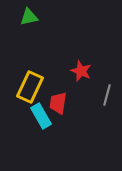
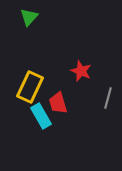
green triangle: rotated 36 degrees counterclockwise
gray line: moved 1 px right, 3 px down
red trapezoid: rotated 25 degrees counterclockwise
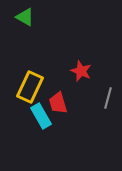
green triangle: moved 4 px left; rotated 42 degrees counterclockwise
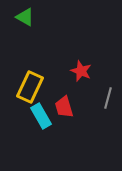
red trapezoid: moved 6 px right, 4 px down
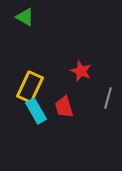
cyan rectangle: moved 5 px left, 5 px up
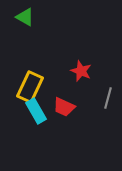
red trapezoid: rotated 50 degrees counterclockwise
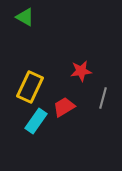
red star: rotated 30 degrees counterclockwise
gray line: moved 5 px left
red trapezoid: rotated 125 degrees clockwise
cyan rectangle: moved 10 px down; rotated 65 degrees clockwise
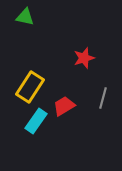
green triangle: rotated 18 degrees counterclockwise
red star: moved 3 px right, 13 px up; rotated 10 degrees counterclockwise
yellow rectangle: rotated 8 degrees clockwise
red trapezoid: moved 1 px up
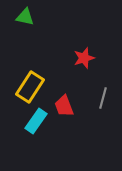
red trapezoid: rotated 80 degrees counterclockwise
